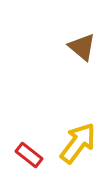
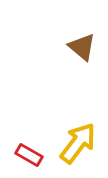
red rectangle: rotated 8 degrees counterclockwise
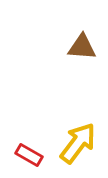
brown triangle: rotated 36 degrees counterclockwise
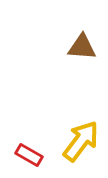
yellow arrow: moved 3 px right, 2 px up
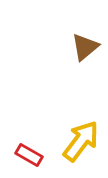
brown triangle: moved 3 px right; rotated 44 degrees counterclockwise
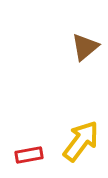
red rectangle: rotated 40 degrees counterclockwise
